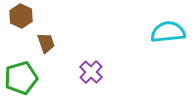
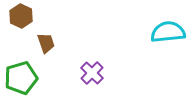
purple cross: moved 1 px right, 1 px down
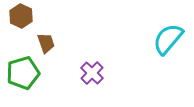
cyan semicircle: moved 7 px down; rotated 44 degrees counterclockwise
green pentagon: moved 2 px right, 5 px up
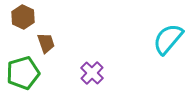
brown hexagon: moved 2 px right, 1 px down
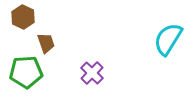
cyan semicircle: rotated 8 degrees counterclockwise
green pentagon: moved 3 px right, 1 px up; rotated 12 degrees clockwise
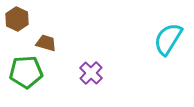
brown hexagon: moved 6 px left, 2 px down
brown trapezoid: rotated 55 degrees counterclockwise
purple cross: moved 1 px left
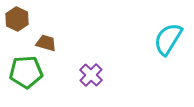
purple cross: moved 2 px down
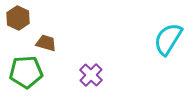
brown hexagon: moved 1 px right, 1 px up
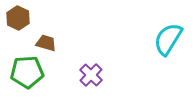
green pentagon: moved 1 px right
